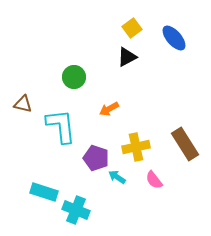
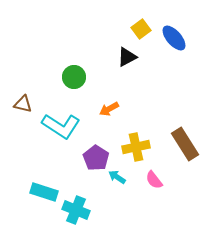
yellow square: moved 9 px right, 1 px down
cyan L-shape: rotated 129 degrees clockwise
purple pentagon: rotated 15 degrees clockwise
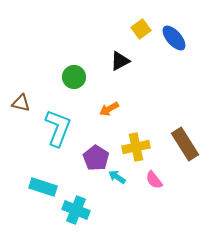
black triangle: moved 7 px left, 4 px down
brown triangle: moved 2 px left, 1 px up
cyan L-shape: moved 3 px left, 2 px down; rotated 102 degrees counterclockwise
cyan rectangle: moved 1 px left, 5 px up
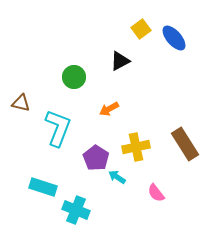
pink semicircle: moved 2 px right, 13 px down
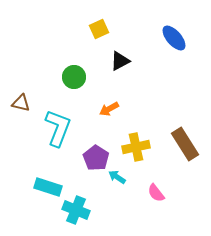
yellow square: moved 42 px left; rotated 12 degrees clockwise
cyan rectangle: moved 5 px right
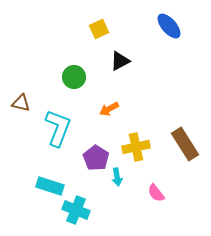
blue ellipse: moved 5 px left, 12 px up
cyan arrow: rotated 132 degrees counterclockwise
cyan rectangle: moved 2 px right, 1 px up
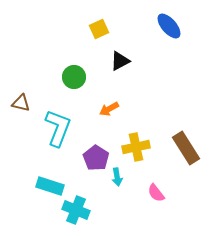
brown rectangle: moved 1 px right, 4 px down
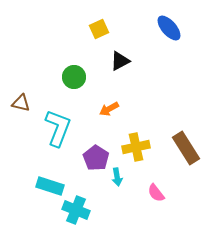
blue ellipse: moved 2 px down
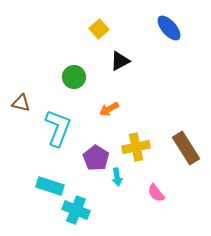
yellow square: rotated 18 degrees counterclockwise
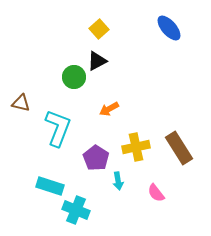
black triangle: moved 23 px left
brown rectangle: moved 7 px left
cyan arrow: moved 1 px right, 4 px down
